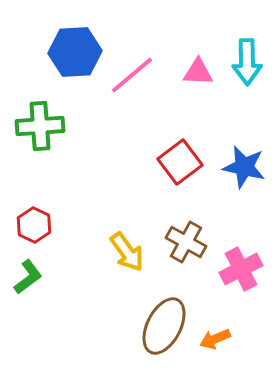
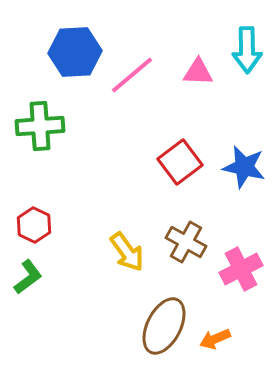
cyan arrow: moved 12 px up
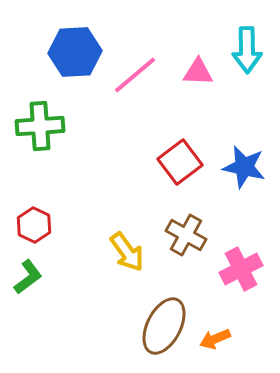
pink line: moved 3 px right
brown cross: moved 7 px up
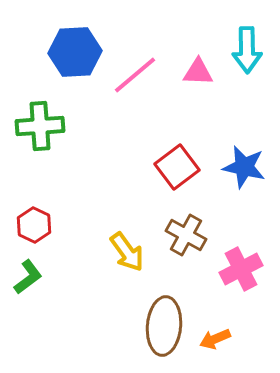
red square: moved 3 px left, 5 px down
brown ellipse: rotated 22 degrees counterclockwise
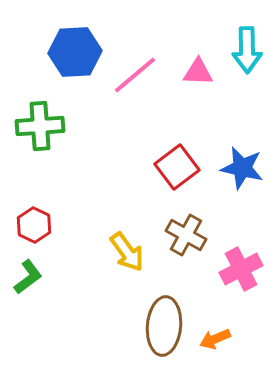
blue star: moved 2 px left, 1 px down
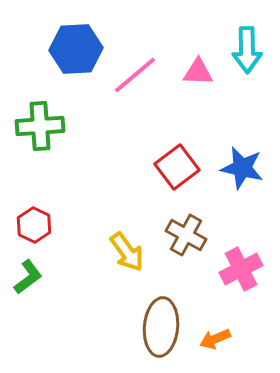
blue hexagon: moved 1 px right, 3 px up
brown ellipse: moved 3 px left, 1 px down
